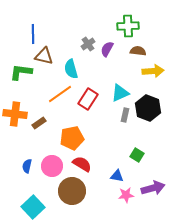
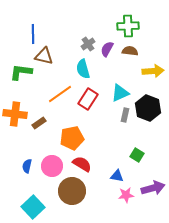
brown semicircle: moved 8 px left
cyan semicircle: moved 12 px right
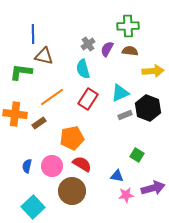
orange line: moved 8 px left, 3 px down
gray rectangle: rotated 56 degrees clockwise
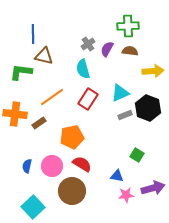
orange pentagon: moved 1 px up
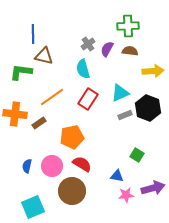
cyan square: rotated 20 degrees clockwise
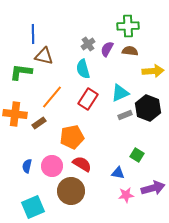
orange line: rotated 15 degrees counterclockwise
blue triangle: moved 1 px right, 3 px up
brown circle: moved 1 px left
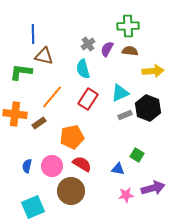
blue triangle: moved 4 px up
